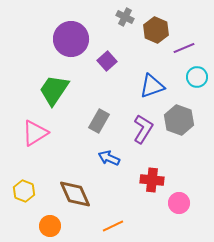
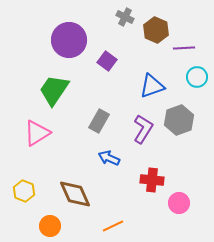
purple circle: moved 2 px left, 1 px down
purple line: rotated 20 degrees clockwise
purple square: rotated 12 degrees counterclockwise
gray hexagon: rotated 20 degrees clockwise
pink triangle: moved 2 px right
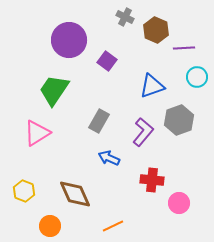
purple L-shape: moved 3 px down; rotated 8 degrees clockwise
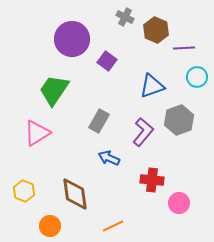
purple circle: moved 3 px right, 1 px up
brown diamond: rotated 16 degrees clockwise
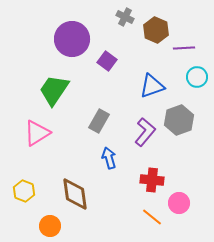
purple L-shape: moved 2 px right
blue arrow: rotated 50 degrees clockwise
orange line: moved 39 px right, 9 px up; rotated 65 degrees clockwise
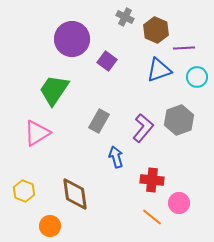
blue triangle: moved 7 px right, 16 px up
purple L-shape: moved 2 px left, 4 px up
blue arrow: moved 7 px right, 1 px up
